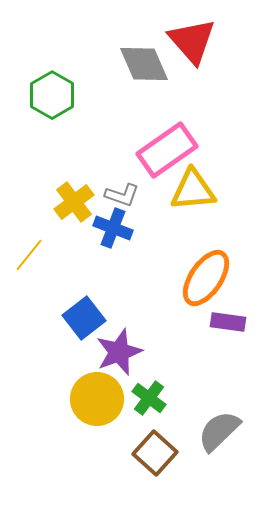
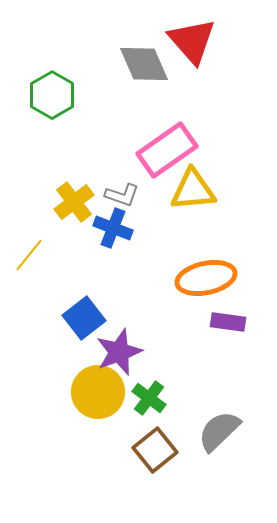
orange ellipse: rotated 44 degrees clockwise
yellow circle: moved 1 px right, 7 px up
brown square: moved 3 px up; rotated 9 degrees clockwise
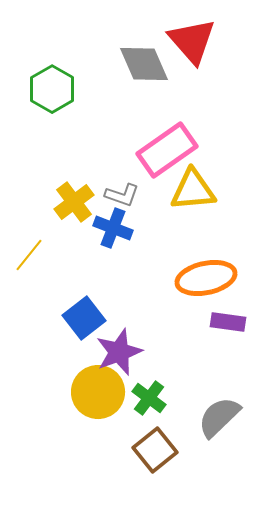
green hexagon: moved 6 px up
gray semicircle: moved 14 px up
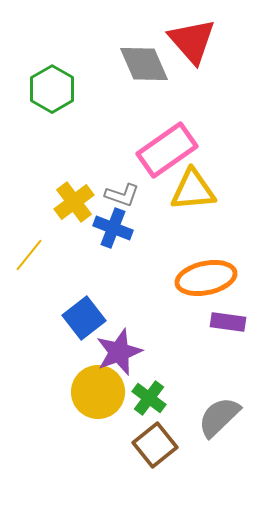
brown square: moved 5 px up
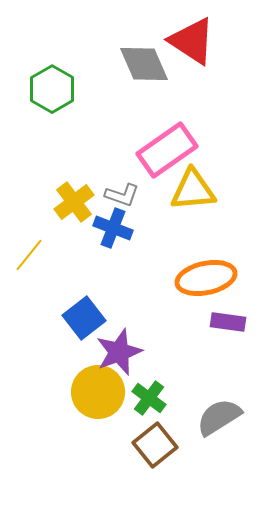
red triangle: rotated 16 degrees counterclockwise
gray semicircle: rotated 12 degrees clockwise
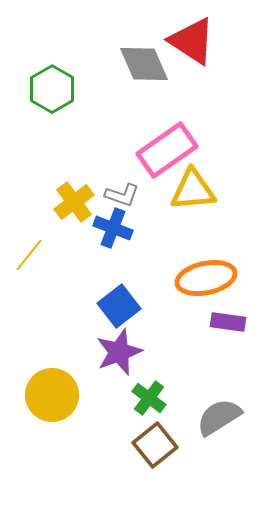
blue square: moved 35 px right, 12 px up
yellow circle: moved 46 px left, 3 px down
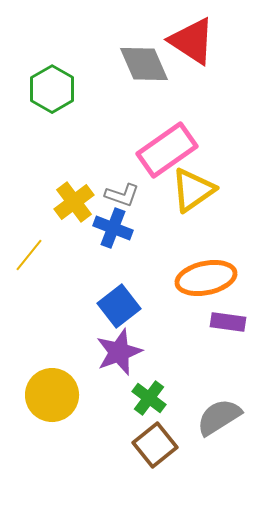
yellow triangle: rotated 30 degrees counterclockwise
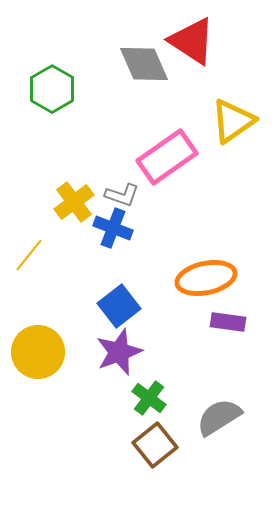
pink rectangle: moved 7 px down
yellow triangle: moved 40 px right, 69 px up
yellow circle: moved 14 px left, 43 px up
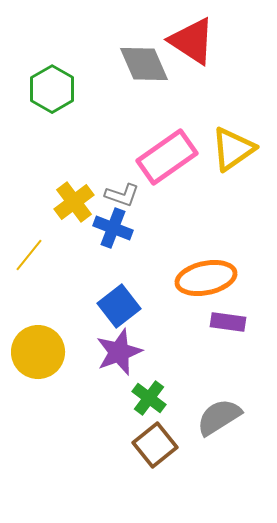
yellow triangle: moved 28 px down
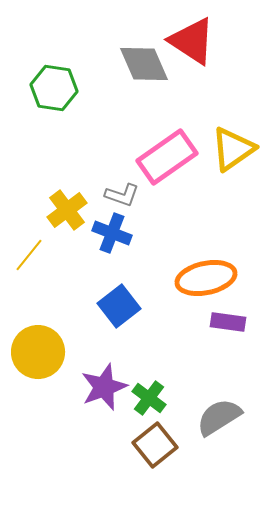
green hexagon: moved 2 px right, 1 px up; rotated 21 degrees counterclockwise
yellow cross: moved 7 px left, 8 px down
blue cross: moved 1 px left, 5 px down
purple star: moved 15 px left, 35 px down
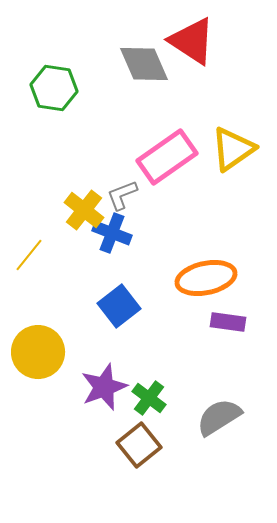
gray L-shape: rotated 140 degrees clockwise
yellow cross: moved 17 px right; rotated 15 degrees counterclockwise
brown square: moved 16 px left
